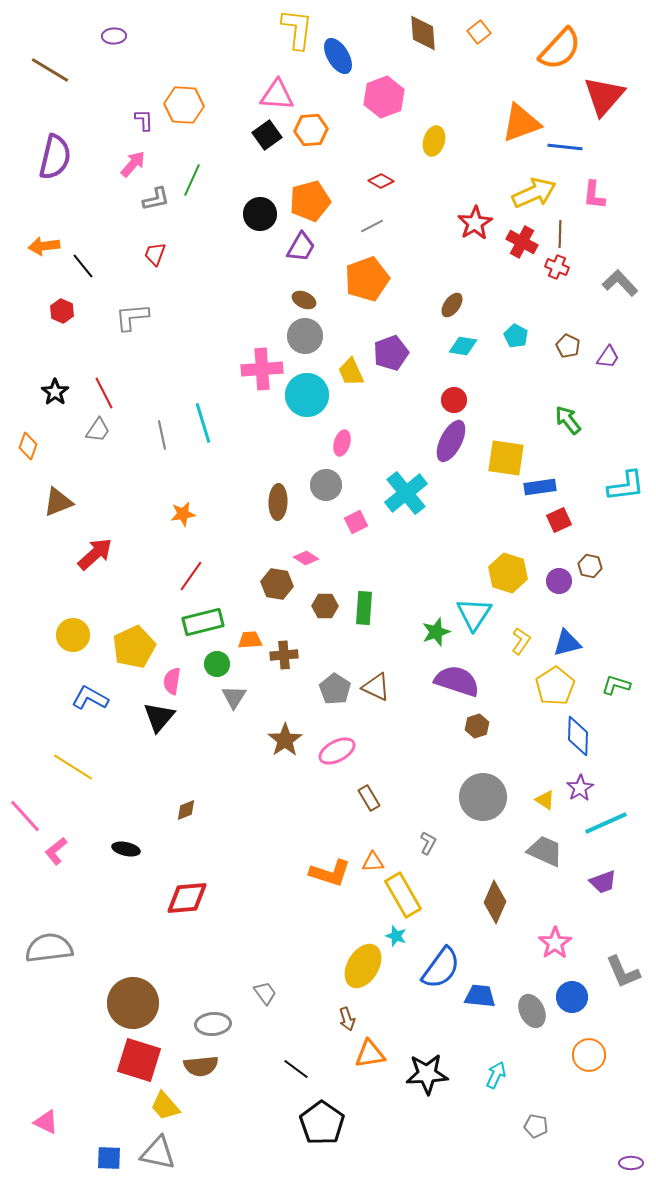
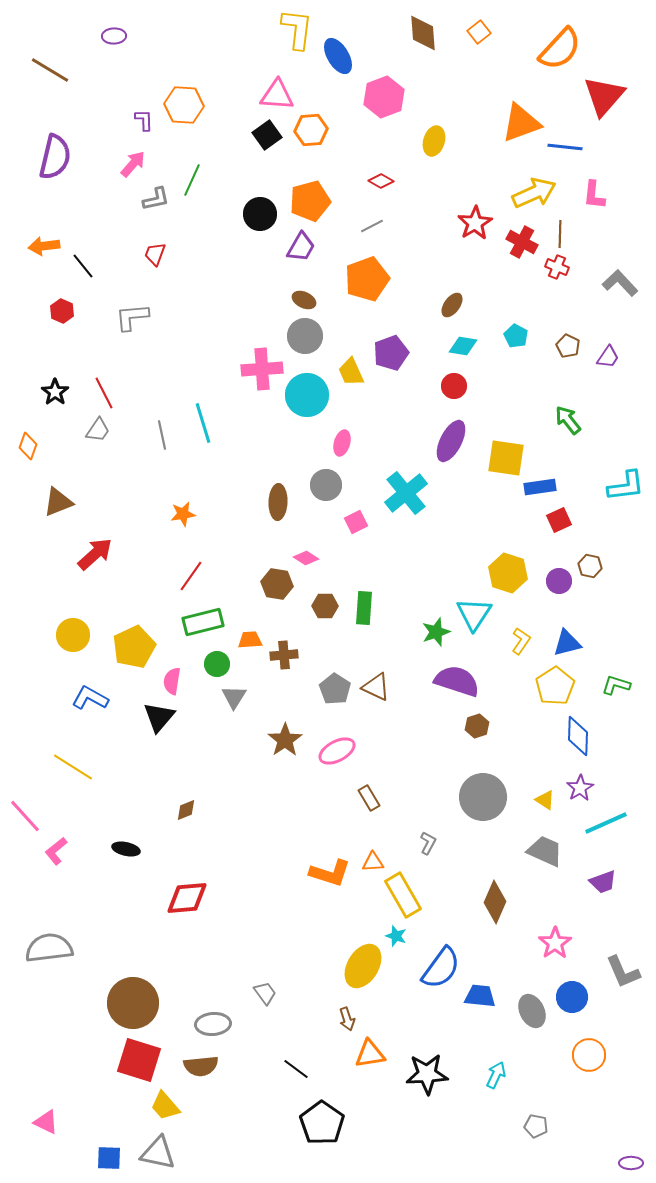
red circle at (454, 400): moved 14 px up
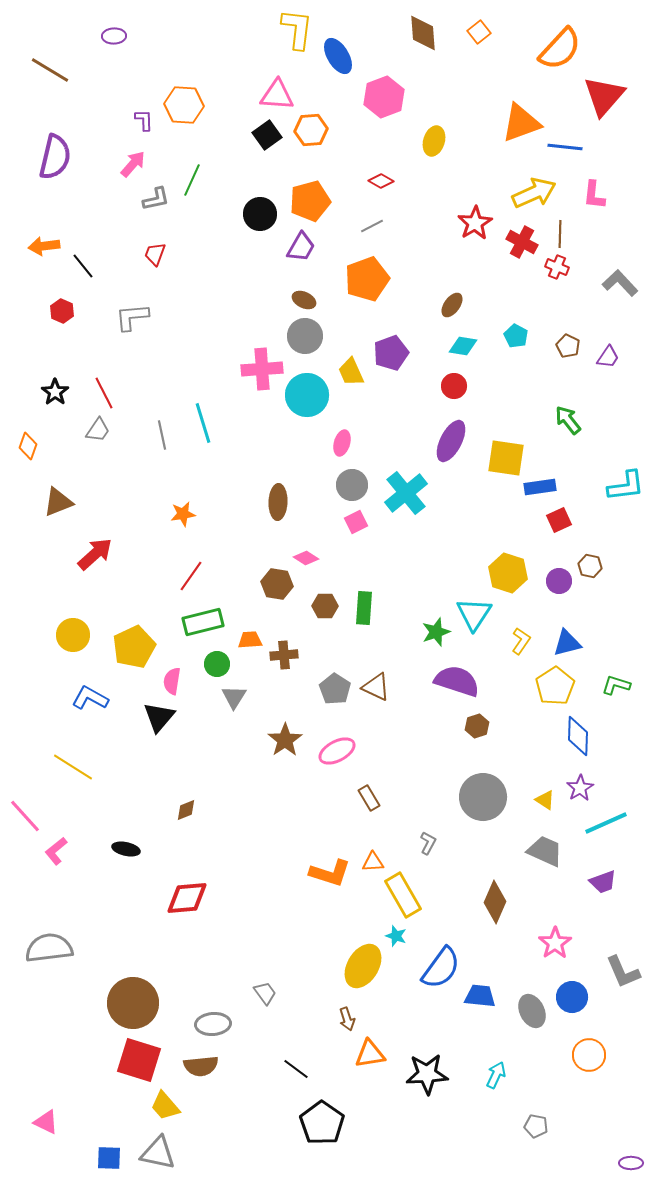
gray circle at (326, 485): moved 26 px right
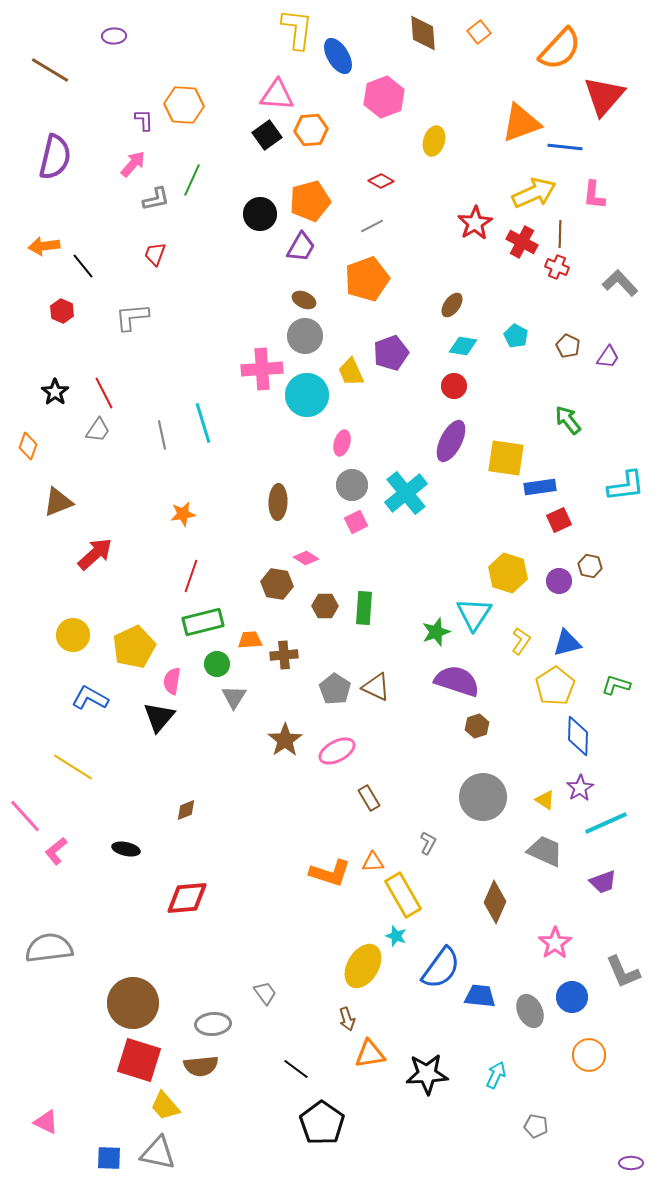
red line at (191, 576): rotated 16 degrees counterclockwise
gray ellipse at (532, 1011): moved 2 px left
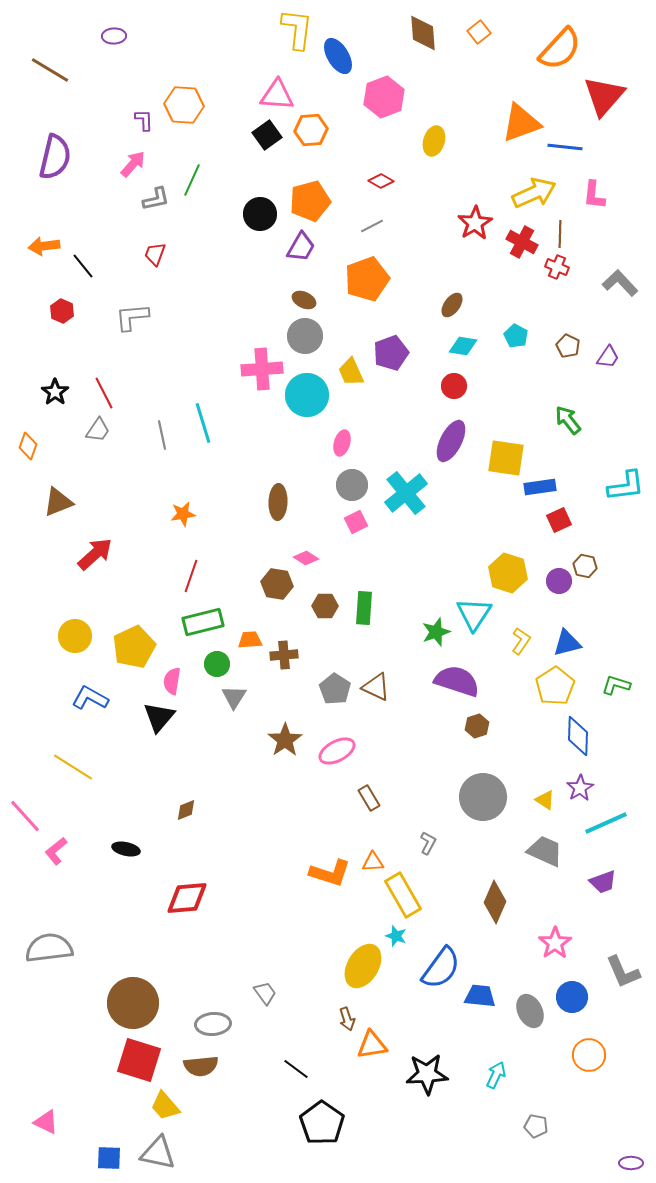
brown hexagon at (590, 566): moved 5 px left
yellow circle at (73, 635): moved 2 px right, 1 px down
orange triangle at (370, 1054): moved 2 px right, 9 px up
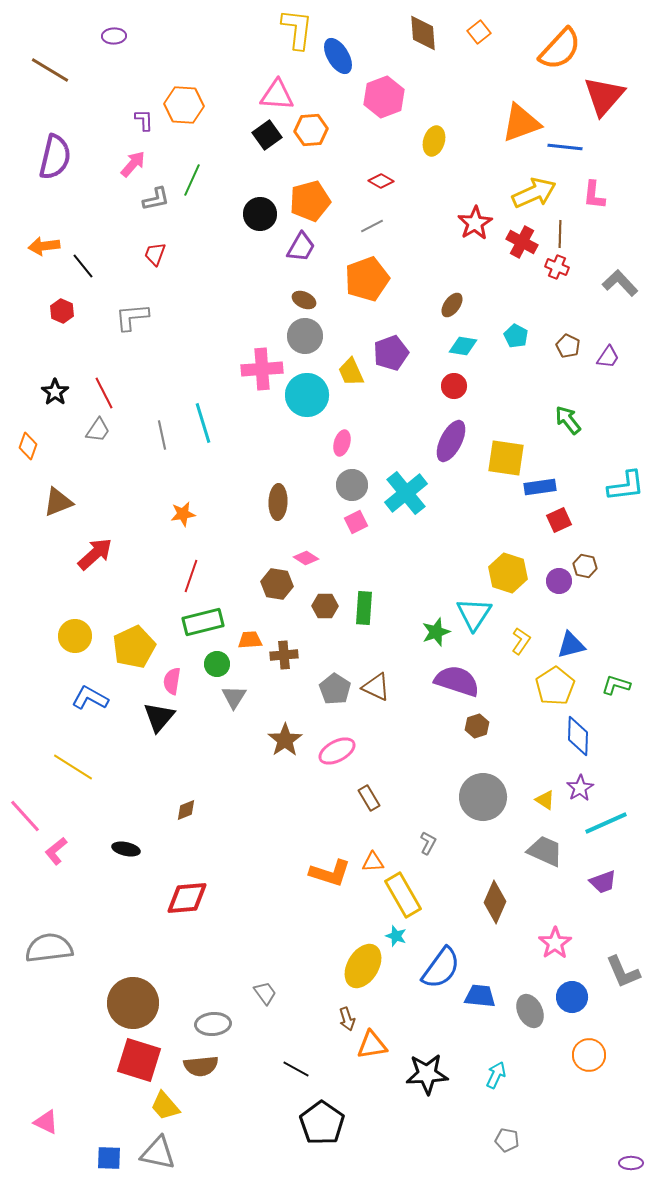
blue triangle at (567, 643): moved 4 px right, 2 px down
black line at (296, 1069): rotated 8 degrees counterclockwise
gray pentagon at (536, 1126): moved 29 px left, 14 px down
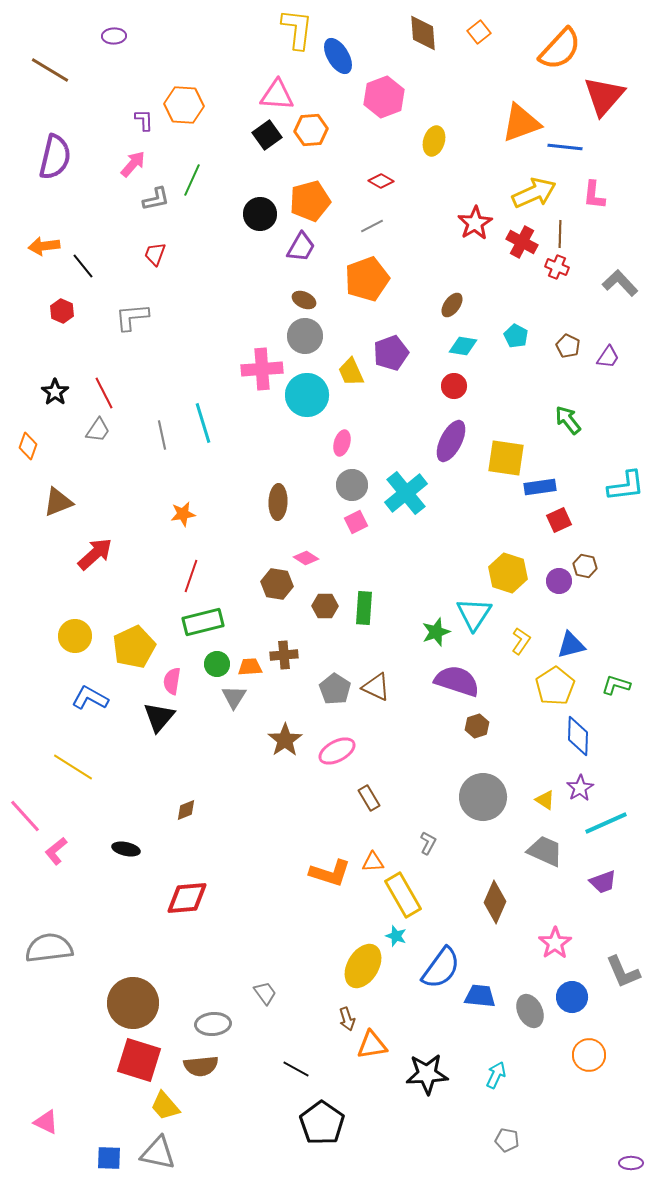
orange trapezoid at (250, 640): moved 27 px down
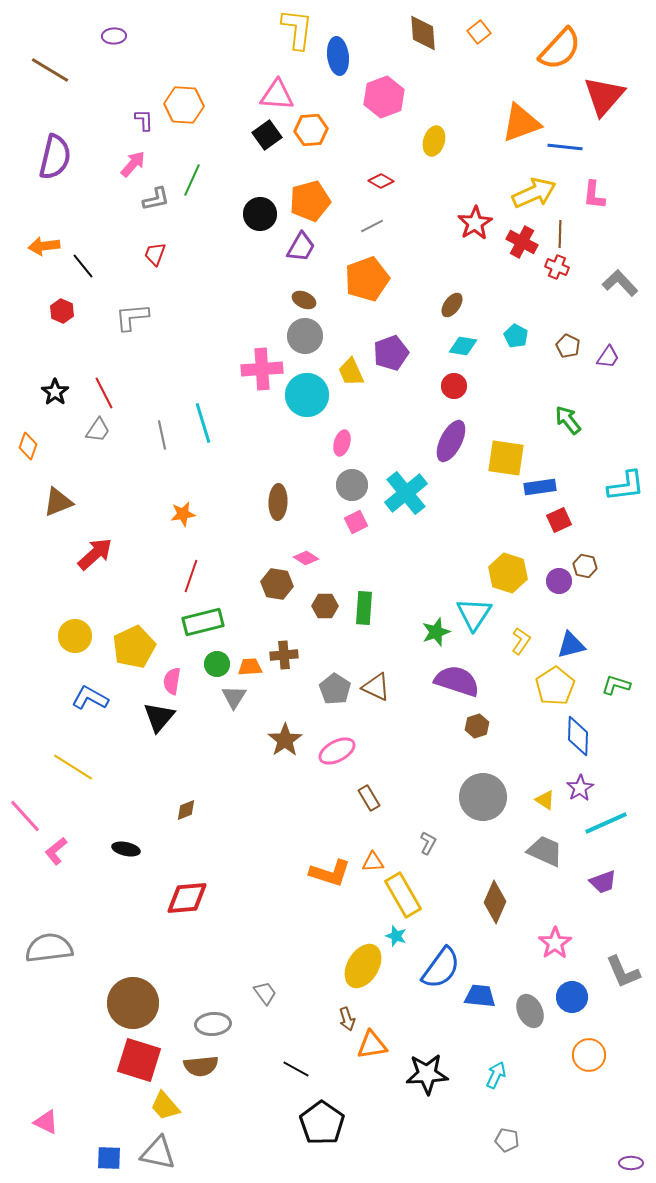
blue ellipse at (338, 56): rotated 24 degrees clockwise
